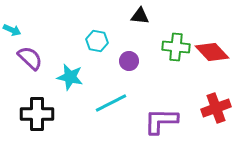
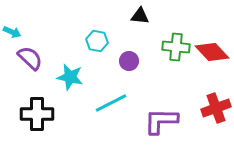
cyan arrow: moved 2 px down
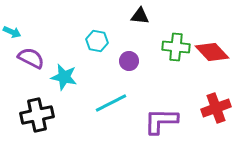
purple semicircle: moved 1 px right; rotated 16 degrees counterclockwise
cyan star: moved 6 px left
black cross: moved 1 px down; rotated 12 degrees counterclockwise
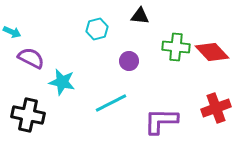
cyan hexagon: moved 12 px up; rotated 25 degrees counterclockwise
cyan star: moved 2 px left, 5 px down
black cross: moved 9 px left; rotated 24 degrees clockwise
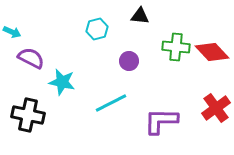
red cross: rotated 16 degrees counterclockwise
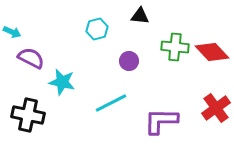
green cross: moved 1 px left
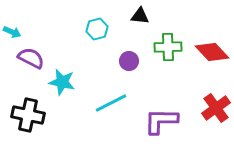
green cross: moved 7 px left; rotated 8 degrees counterclockwise
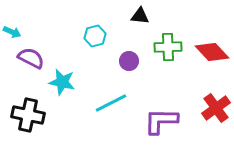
cyan hexagon: moved 2 px left, 7 px down
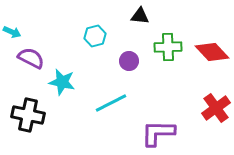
purple L-shape: moved 3 px left, 12 px down
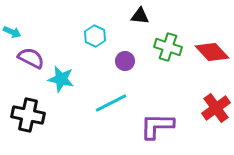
cyan hexagon: rotated 20 degrees counterclockwise
green cross: rotated 20 degrees clockwise
purple circle: moved 4 px left
cyan star: moved 1 px left, 3 px up
purple L-shape: moved 1 px left, 7 px up
